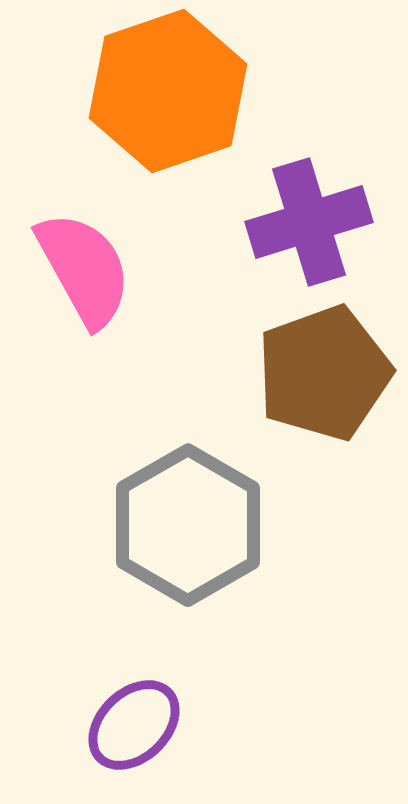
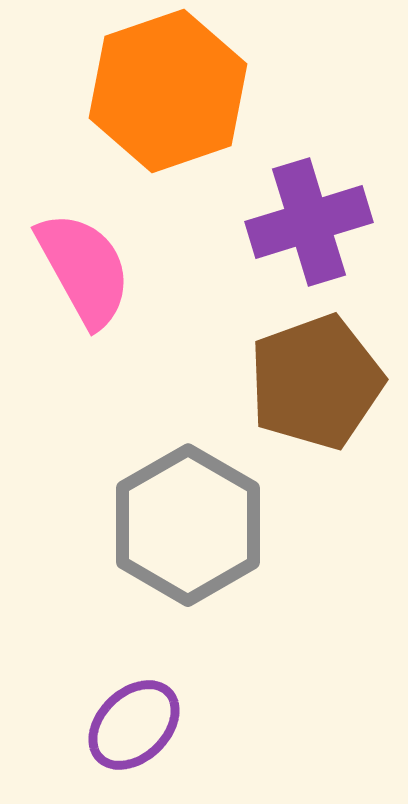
brown pentagon: moved 8 px left, 9 px down
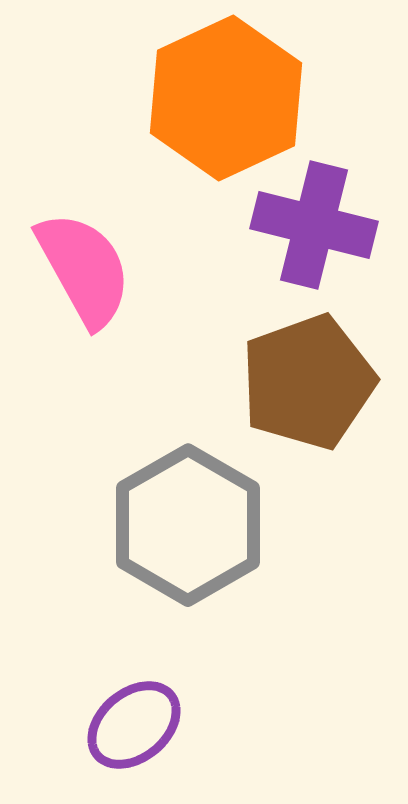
orange hexagon: moved 58 px right, 7 px down; rotated 6 degrees counterclockwise
purple cross: moved 5 px right, 3 px down; rotated 31 degrees clockwise
brown pentagon: moved 8 px left
purple ellipse: rotated 4 degrees clockwise
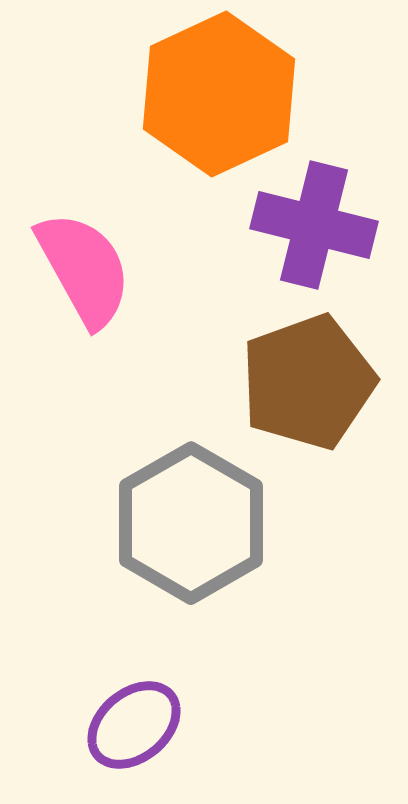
orange hexagon: moved 7 px left, 4 px up
gray hexagon: moved 3 px right, 2 px up
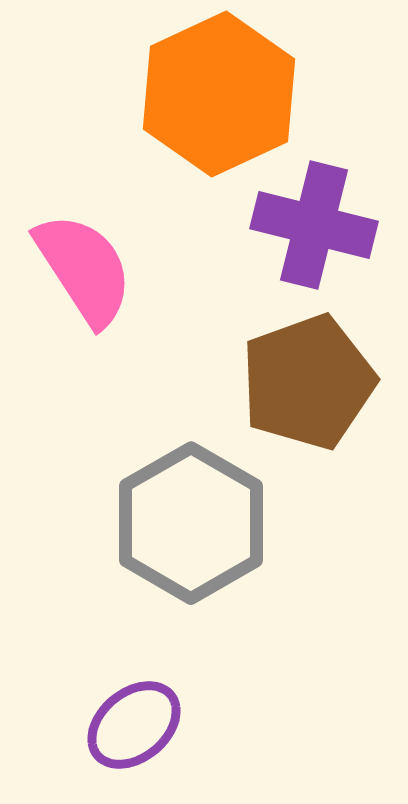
pink semicircle: rotated 4 degrees counterclockwise
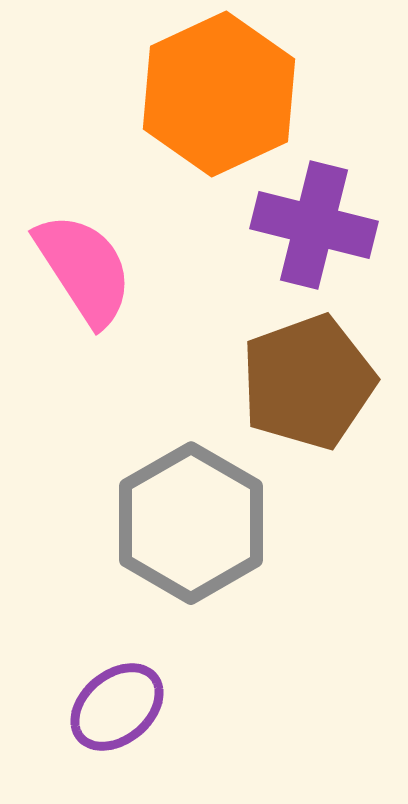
purple ellipse: moved 17 px left, 18 px up
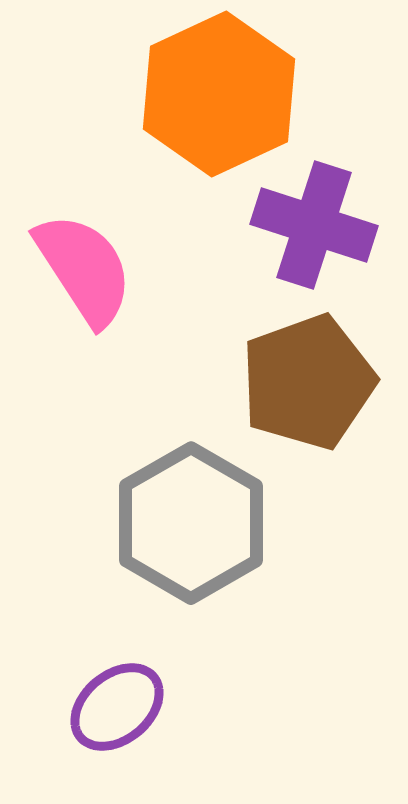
purple cross: rotated 4 degrees clockwise
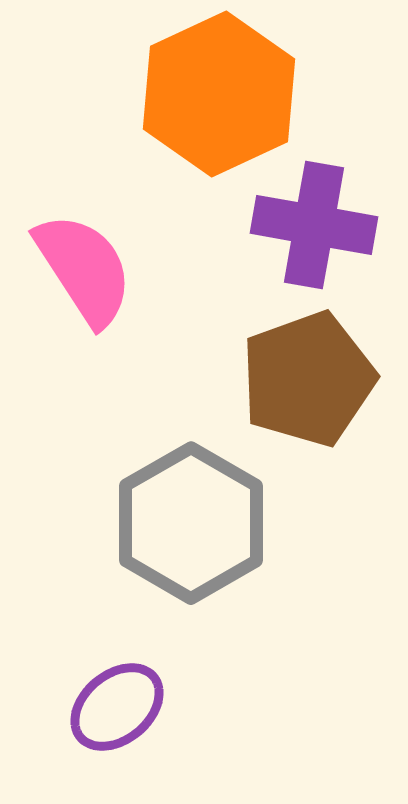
purple cross: rotated 8 degrees counterclockwise
brown pentagon: moved 3 px up
